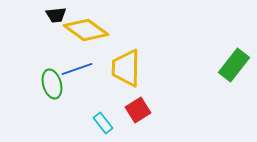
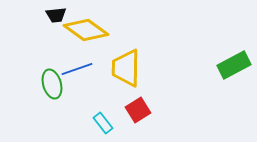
green rectangle: rotated 24 degrees clockwise
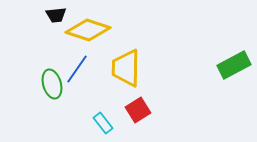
yellow diamond: moved 2 px right; rotated 18 degrees counterclockwise
blue line: rotated 36 degrees counterclockwise
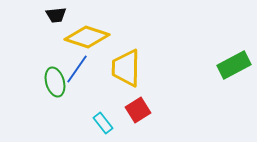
yellow diamond: moved 1 px left, 7 px down
green ellipse: moved 3 px right, 2 px up
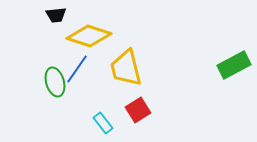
yellow diamond: moved 2 px right, 1 px up
yellow trapezoid: rotated 15 degrees counterclockwise
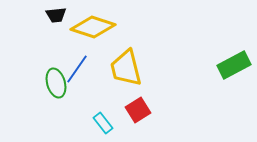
yellow diamond: moved 4 px right, 9 px up
green ellipse: moved 1 px right, 1 px down
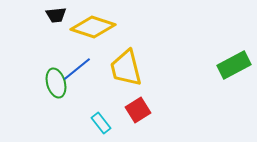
blue line: rotated 16 degrees clockwise
cyan rectangle: moved 2 px left
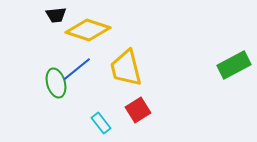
yellow diamond: moved 5 px left, 3 px down
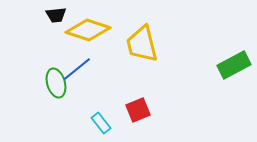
yellow trapezoid: moved 16 px right, 24 px up
red square: rotated 10 degrees clockwise
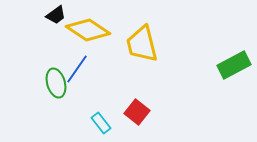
black trapezoid: rotated 30 degrees counterclockwise
yellow diamond: rotated 15 degrees clockwise
blue line: rotated 16 degrees counterclockwise
red square: moved 1 px left, 2 px down; rotated 30 degrees counterclockwise
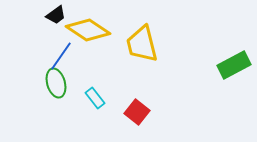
blue line: moved 16 px left, 13 px up
cyan rectangle: moved 6 px left, 25 px up
